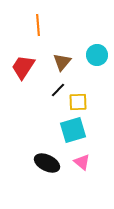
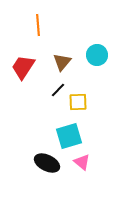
cyan square: moved 4 px left, 6 px down
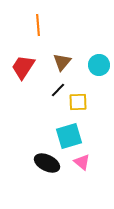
cyan circle: moved 2 px right, 10 px down
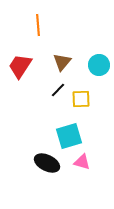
red trapezoid: moved 3 px left, 1 px up
yellow square: moved 3 px right, 3 px up
pink triangle: rotated 24 degrees counterclockwise
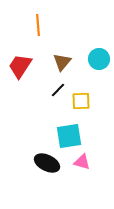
cyan circle: moved 6 px up
yellow square: moved 2 px down
cyan square: rotated 8 degrees clockwise
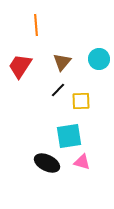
orange line: moved 2 px left
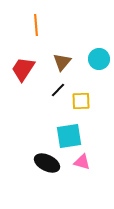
red trapezoid: moved 3 px right, 3 px down
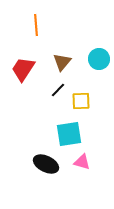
cyan square: moved 2 px up
black ellipse: moved 1 px left, 1 px down
